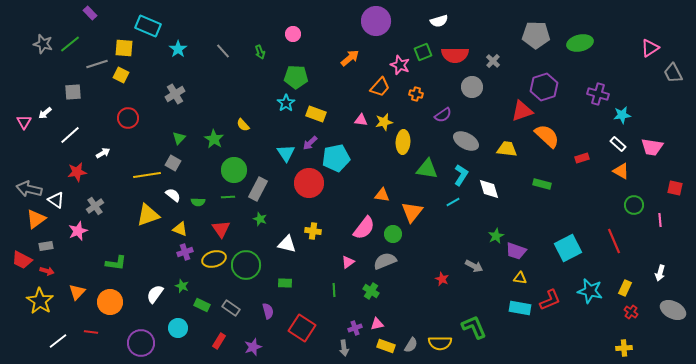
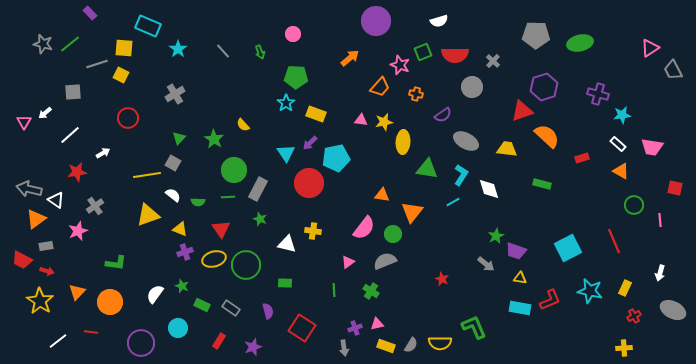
gray trapezoid at (673, 73): moved 3 px up
gray arrow at (474, 266): moved 12 px right, 2 px up; rotated 12 degrees clockwise
red cross at (631, 312): moved 3 px right, 4 px down; rotated 24 degrees clockwise
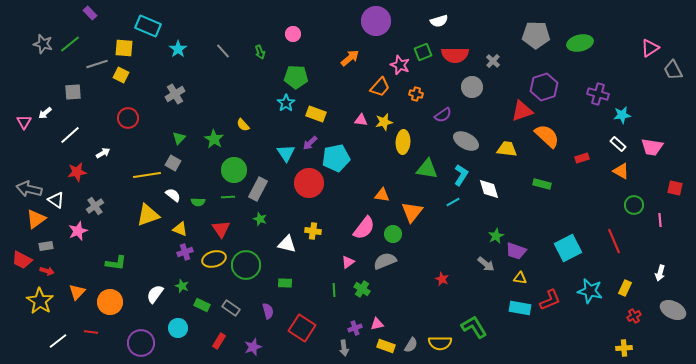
green cross at (371, 291): moved 9 px left, 2 px up
green L-shape at (474, 327): rotated 8 degrees counterclockwise
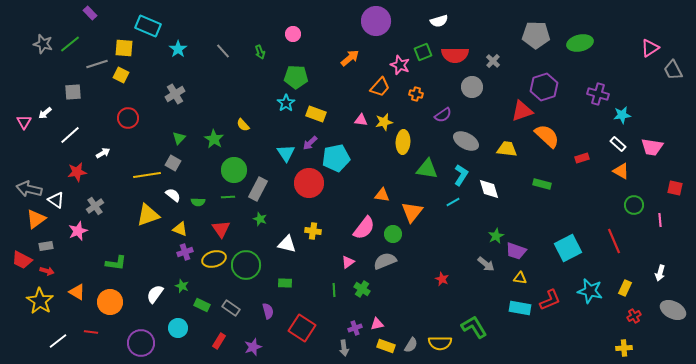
orange triangle at (77, 292): rotated 42 degrees counterclockwise
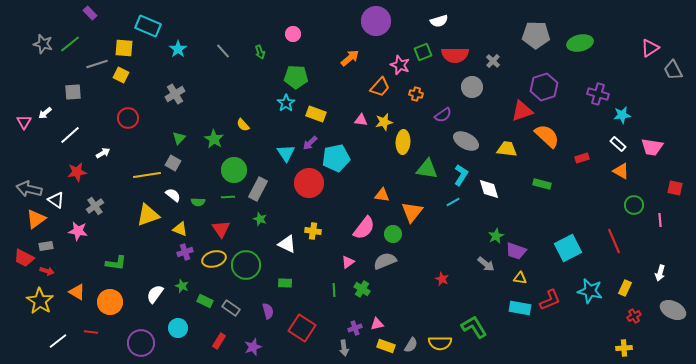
pink star at (78, 231): rotated 30 degrees clockwise
white triangle at (287, 244): rotated 12 degrees clockwise
red trapezoid at (22, 260): moved 2 px right, 2 px up
green rectangle at (202, 305): moved 3 px right, 4 px up
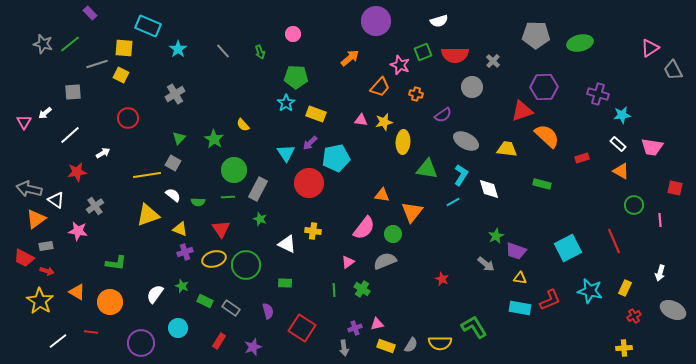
purple hexagon at (544, 87): rotated 16 degrees clockwise
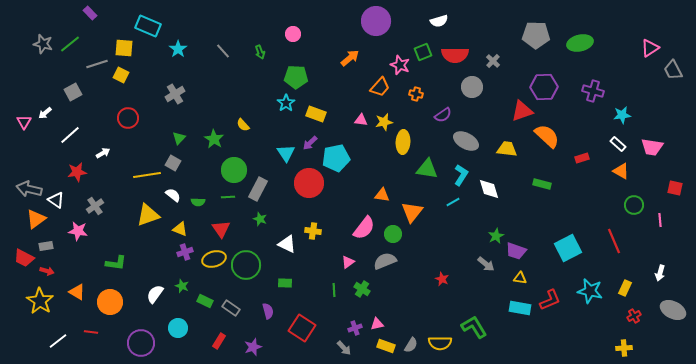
gray square at (73, 92): rotated 24 degrees counterclockwise
purple cross at (598, 94): moved 5 px left, 3 px up
gray arrow at (344, 348): rotated 35 degrees counterclockwise
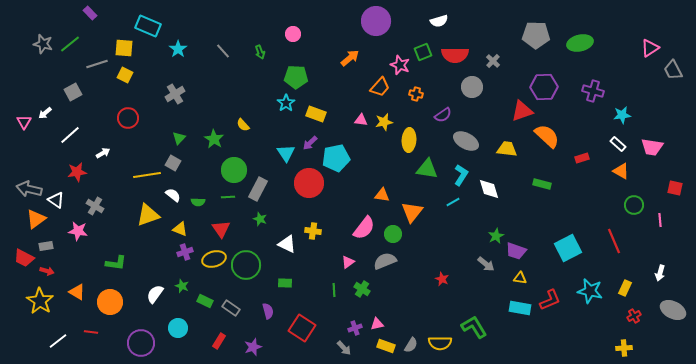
yellow square at (121, 75): moved 4 px right
yellow ellipse at (403, 142): moved 6 px right, 2 px up
gray cross at (95, 206): rotated 24 degrees counterclockwise
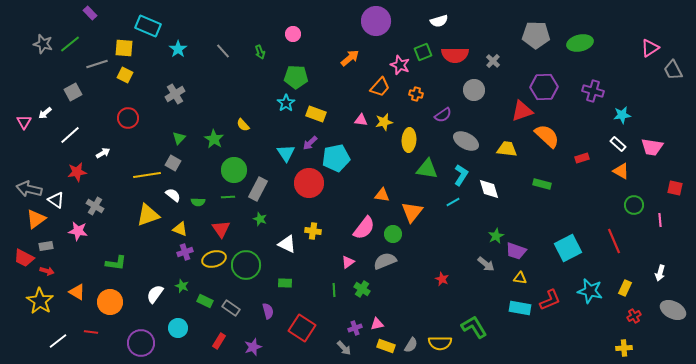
gray circle at (472, 87): moved 2 px right, 3 px down
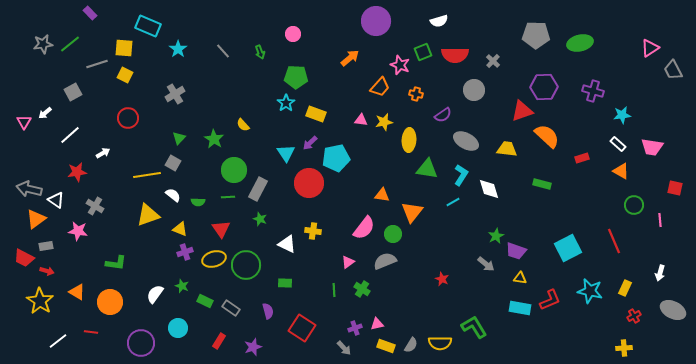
gray star at (43, 44): rotated 24 degrees counterclockwise
